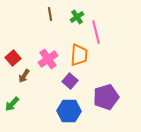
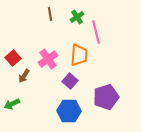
green arrow: rotated 21 degrees clockwise
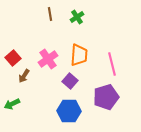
pink line: moved 16 px right, 32 px down
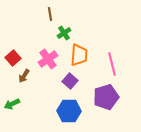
green cross: moved 13 px left, 16 px down
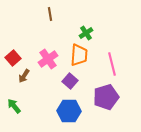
green cross: moved 22 px right
green arrow: moved 2 px right, 2 px down; rotated 77 degrees clockwise
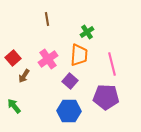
brown line: moved 3 px left, 5 px down
green cross: moved 1 px right, 1 px up
purple pentagon: rotated 20 degrees clockwise
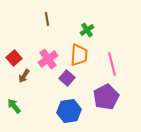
green cross: moved 2 px up
red square: moved 1 px right
purple square: moved 3 px left, 3 px up
purple pentagon: rotated 30 degrees counterclockwise
blue hexagon: rotated 10 degrees counterclockwise
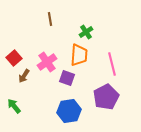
brown line: moved 3 px right
green cross: moved 1 px left, 2 px down
pink cross: moved 1 px left, 3 px down
purple square: rotated 21 degrees counterclockwise
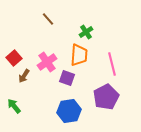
brown line: moved 2 px left; rotated 32 degrees counterclockwise
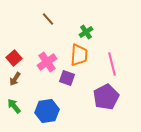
brown arrow: moved 9 px left, 3 px down
blue hexagon: moved 22 px left
